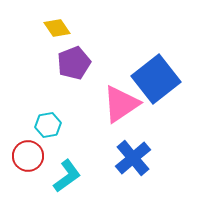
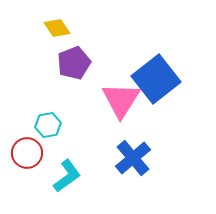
pink triangle: moved 4 px up; rotated 24 degrees counterclockwise
red circle: moved 1 px left, 3 px up
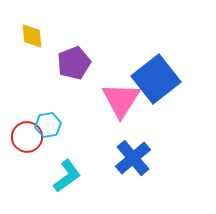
yellow diamond: moved 25 px left, 8 px down; rotated 28 degrees clockwise
red circle: moved 16 px up
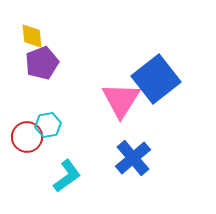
purple pentagon: moved 32 px left
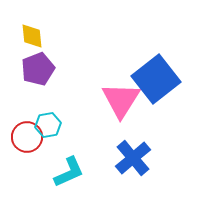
purple pentagon: moved 4 px left, 6 px down
cyan L-shape: moved 2 px right, 4 px up; rotated 12 degrees clockwise
